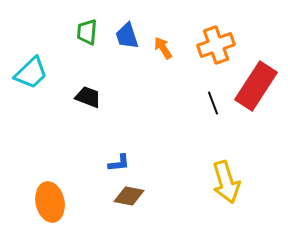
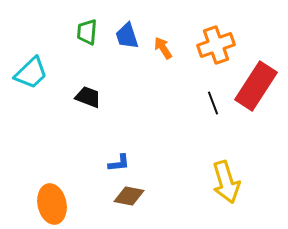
orange ellipse: moved 2 px right, 2 px down
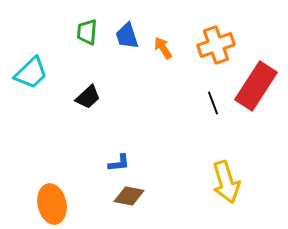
black trapezoid: rotated 116 degrees clockwise
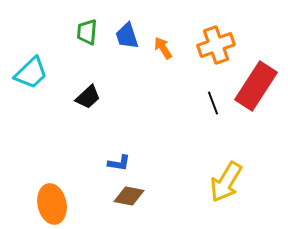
blue L-shape: rotated 15 degrees clockwise
yellow arrow: rotated 48 degrees clockwise
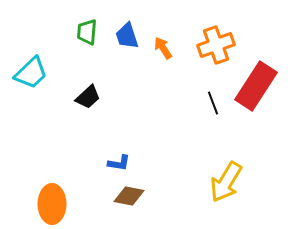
orange ellipse: rotated 12 degrees clockwise
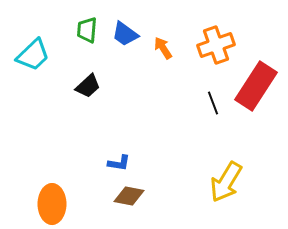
green trapezoid: moved 2 px up
blue trapezoid: moved 2 px left, 2 px up; rotated 36 degrees counterclockwise
cyan trapezoid: moved 2 px right, 18 px up
black trapezoid: moved 11 px up
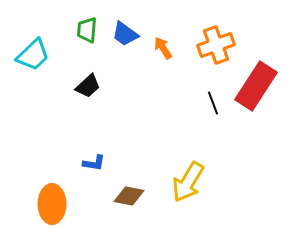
blue L-shape: moved 25 px left
yellow arrow: moved 38 px left
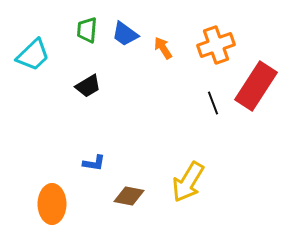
black trapezoid: rotated 12 degrees clockwise
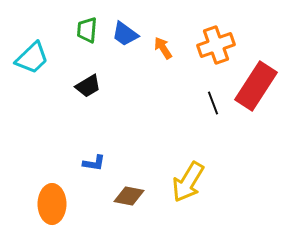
cyan trapezoid: moved 1 px left, 3 px down
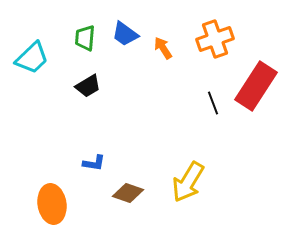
green trapezoid: moved 2 px left, 8 px down
orange cross: moved 1 px left, 6 px up
brown diamond: moved 1 px left, 3 px up; rotated 8 degrees clockwise
orange ellipse: rotated 9 degrees counterclockwise
